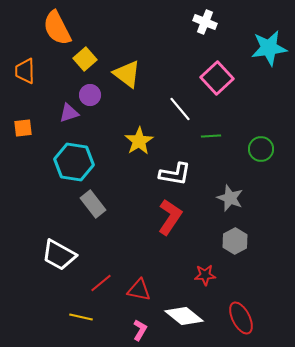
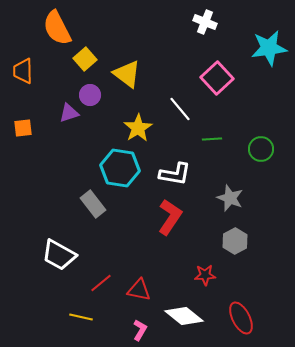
orange trapezoid: moved 2 px left
green line: moved 1 px right, 3 px down
yellow star: moved 1 px left, 13 px up
cyan hexagon: moved 46 px right, 6 px down
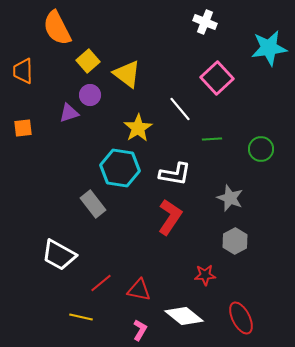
yellow square: moved 3 px right, 2 px down
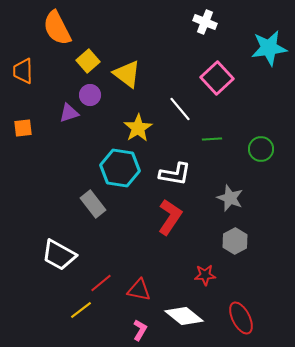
yellow line: moved 7 px up; rotated 50 degrees counterclockwise
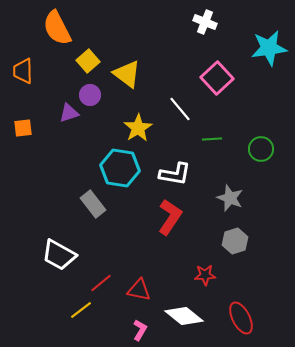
gray hexagon: rotated 10 degrees clockwise
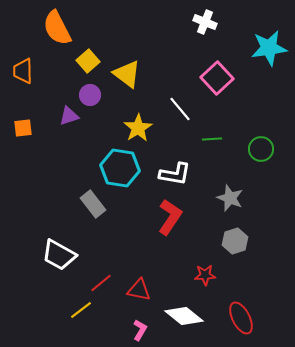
purple triangle: moved 3 px down
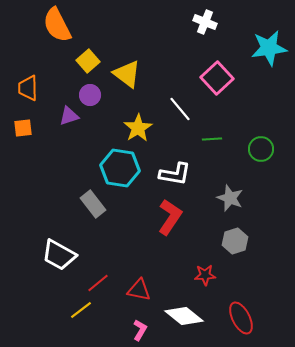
orange semicircle: moved 3 px up
orange trapezoid: moved 5 px right, 17 px down
red line: moved 3 px left
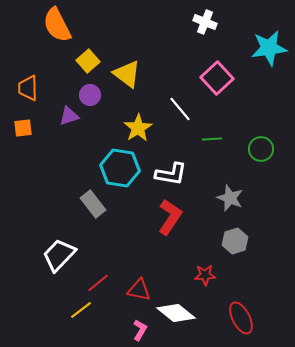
white L-shape: moved 4 px left
white trapezoid: rotated 105 degrees clockwise
white diamond: moved 8 px left, 3 px up
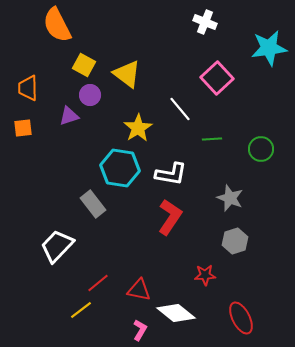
yellow square: moved 4 px left, 4 px down; rotated 20 degrees counterclockwise
white trapezoid: moved 2 px left, 9 px up
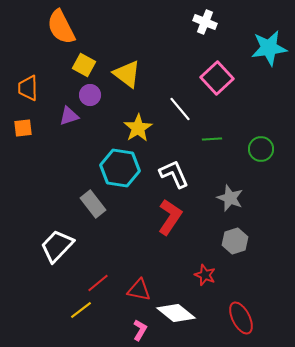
orange semicircle: moved 4 px right, 2 px down
white L-shape: moved 3 px right; rotated 124 degrees counterclockwise
red star: rotated 25 degrees clockwise
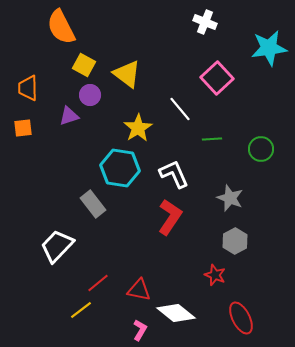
gray hexagon: rotated 10 degrees counterclockwise
red star: moved 10 px right
